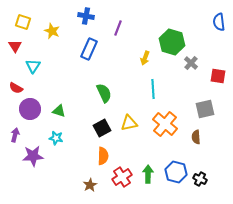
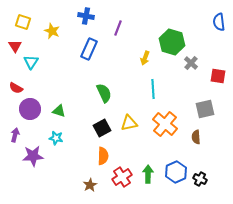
cyan triangle: moved 2 px left, 4 px up
blue hexagon: rotated 20 degrees clockwise
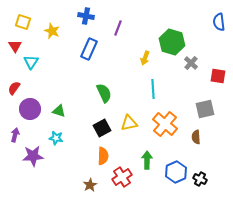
red semicircle: moved 2 px left; rotated 96 degrees clockwise
green arrow: moved 1 px left, 14 px up
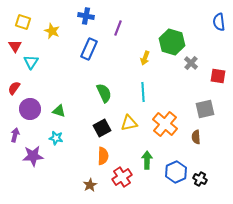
cyan line: moved 10 px left, 3 px down
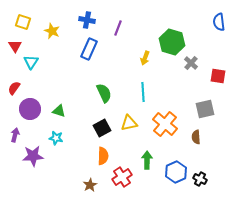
blue cross: moved 1 px right, 4 px down
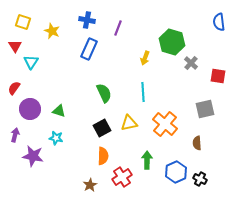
brown semicircle: moved 1 px right, 6 px down
purple star: rotated 15 degrees clockwise
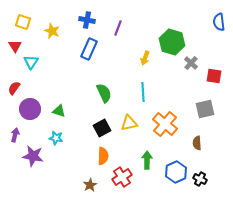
red square: moved 4 px left
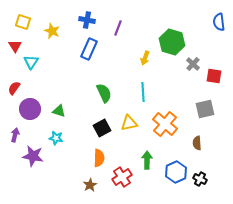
gray cross: moved 2 px right, 1 px down
orange semicircle: moved 4 px left, 2 px down
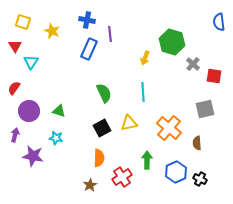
purple line: moved 8 px left, 6 px down; rotated 28 degrees counterclockwise
purple circle: moved 1 px left, 2 px down
orange cross: moved 4 px right, 4 px down
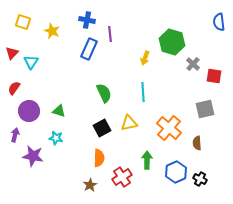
red triangle: moved 3 px left, 7 px down; rotated 16 degrees clockwise
